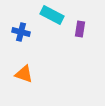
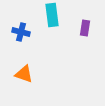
cyan rectangle: rotated 55 degrees clockwise
purple rectangle: moved 5 px right, 1 px up
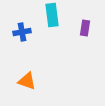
blue cross: moved 1 px right; rotated 24 degrees counterclockwise
orange triangle: moved 3 px right, 7 px down
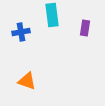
blue cross: moved 1 px left
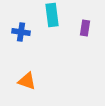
blue cross: rotated 18 degrees clockwise
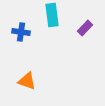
purple rectangle: rotated 35 degrees clockwise
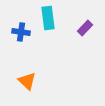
cyan rectangle: moved 4 px left, 3 px down
orange triangle: rotated 24 degrees clockwise
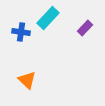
cyan rectangle: rotated 50 degrees clockwise
orange triangle: moved 1 px up
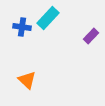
purple rectangle: moved 6 px right, 8 px down
blue cross: moved 1 px right, 5 px up
